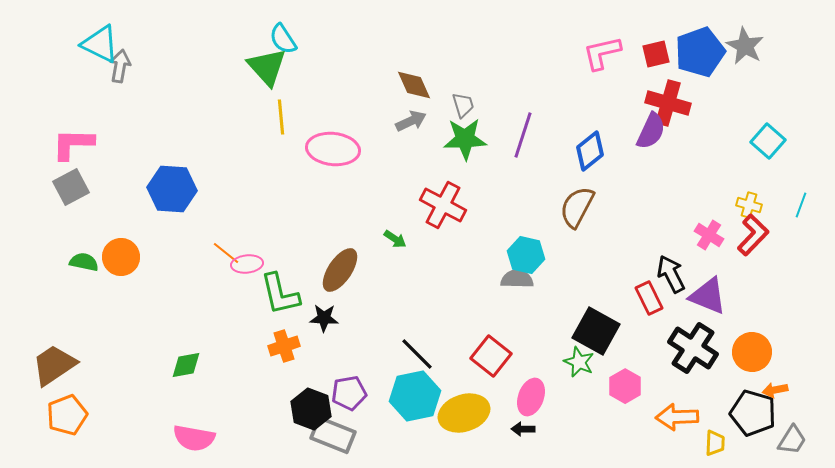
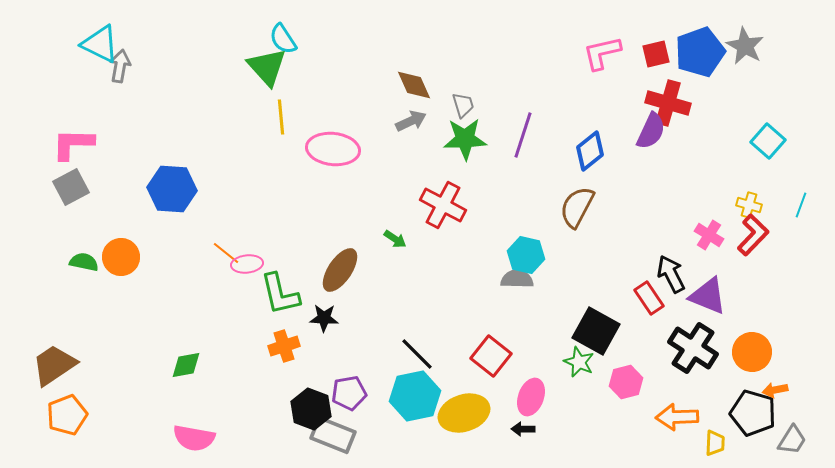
red rectangle at (649, 298): rotated 8 degrees counterclockwise
pink hexagon at (625, 386): moved 1 px right, 4 px up; rotated 16 degrees clockwise
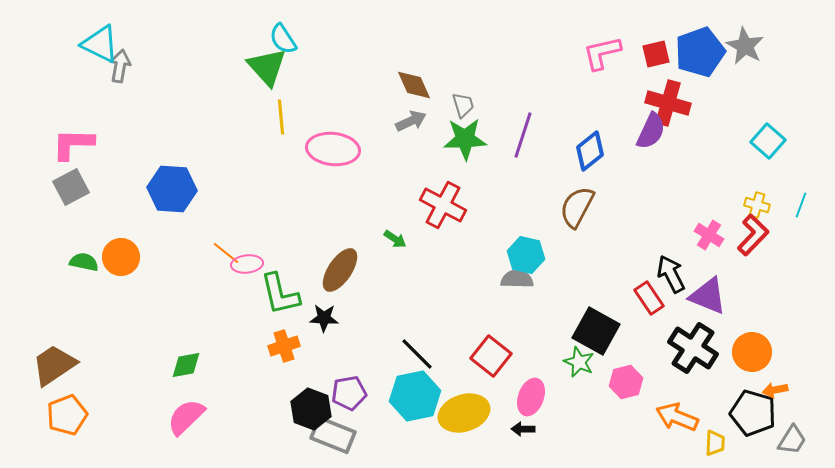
yellow cross at (749, 205): moved 8 px right
orange arrow at (677, 417): rotated 24 degrees clockwise
pink semicircle at (194, 438): moved 8 px left, 21 px up; rotated 126 degrees clockwise
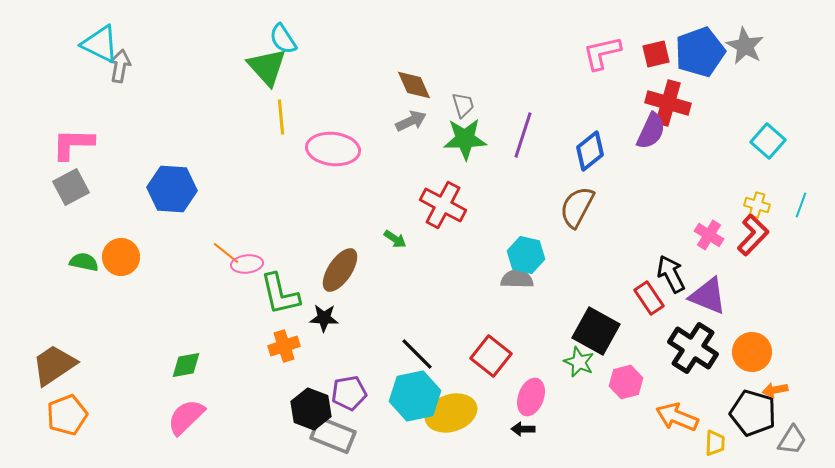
yellow ellipse at (464, 413): moved 13 px left
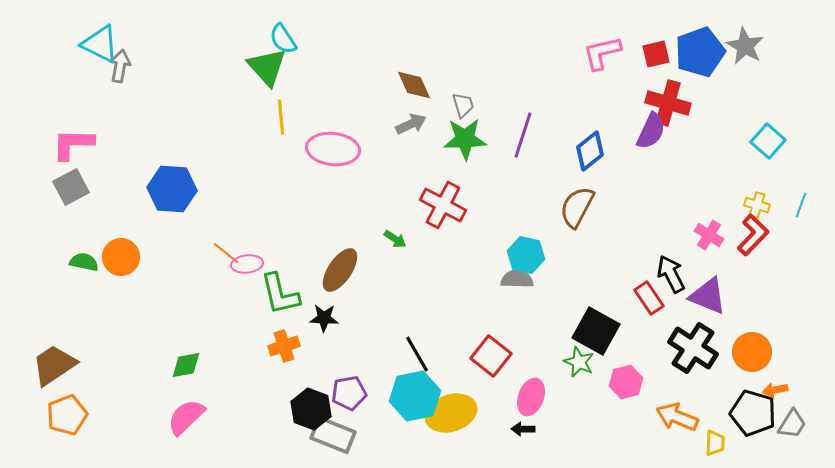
gray arrow at (411, 121): moved 3 px down
black line at (417, 354): rotated 15 degrees clockwise
gray trapezoid at (792, 440): moved 16 px up
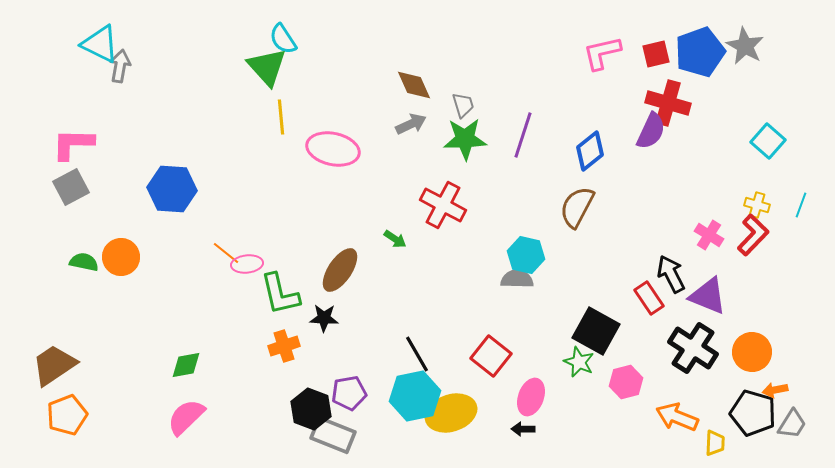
pink ellipse at (333, 149): rotated 6 degrees clockwise
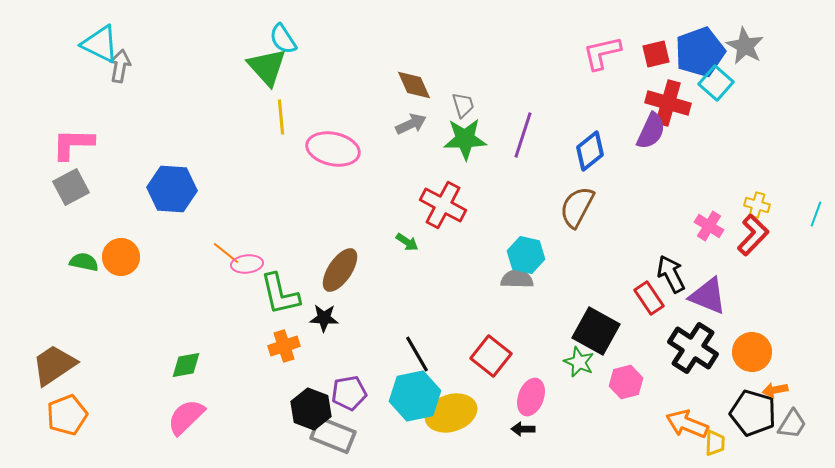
cyan square at (768, 141): moved 52 px left, 58 px up
cyan line at (801, 205): moved 15 px right, 9 px down
pink cross at (709, 235): moved 9 px up
green arrow at (395, 239): moved 12 px right, 3 px down
orange arrow at (677, 417): moved 10 px right, 7 px down
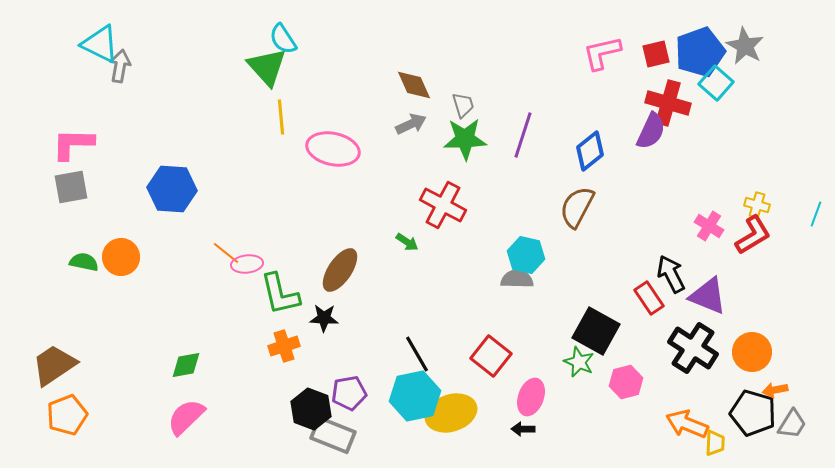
gray square at (71, 187): rotated 18 degrees clockwise
red L-shape at (753, 235): rotated 15 degrees clockwise
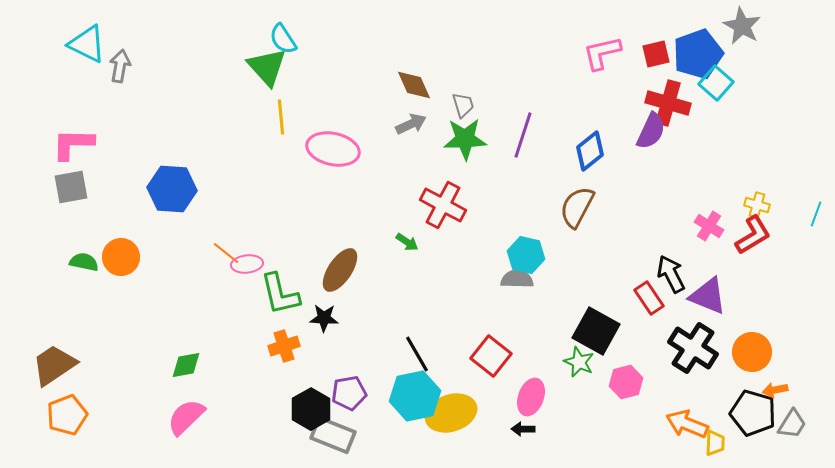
cyan triangle at (100, 44): moved 13 px left
gray star at (745, 46): moved 3 px left, 20 px up
blue pentagon at (700, 52): moved 2 px left, 2 px down
black hexagon at (311, 409): rotated 9 degrees clockwise
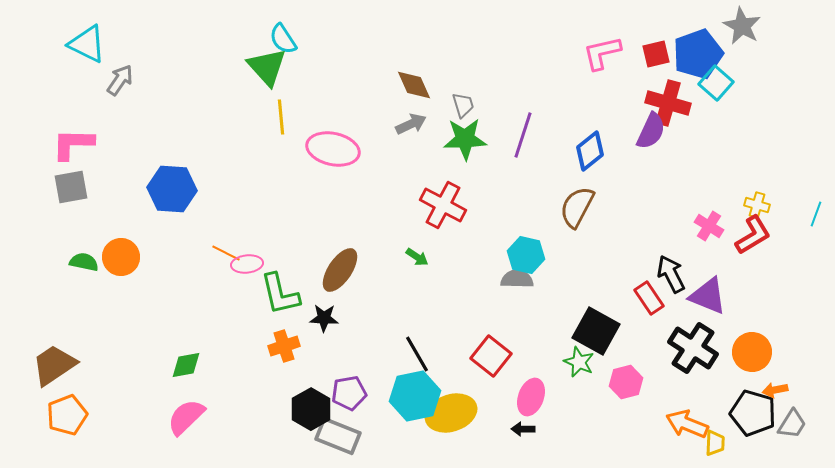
gray arrow at (120, 66): moved 14 px down; rotated 24 degrees clockwise
green arrow at (407, 242): moved 10 px right, 15 px down
orange line at (226, 253): rotated 12 degrees counterclockwise
gray rectangle at (333, 435): moved 5 px right, 1 px down
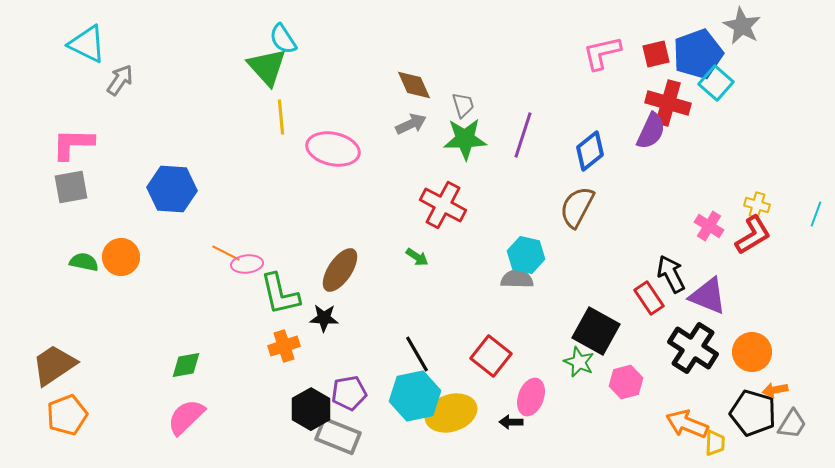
black arrow at (523, 429): moved 12 px left, 7 px up
